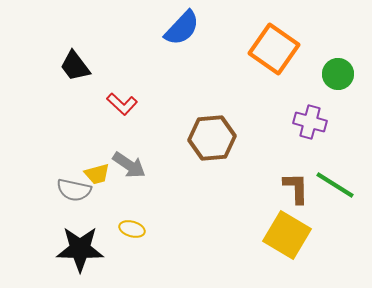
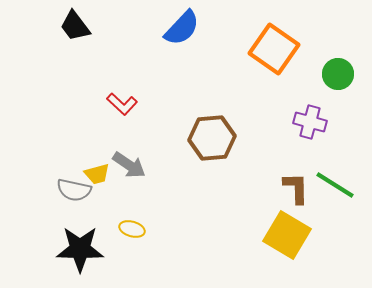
black trapezoid: moved 40 px up
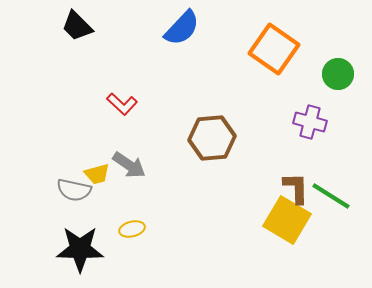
black trapezoid: moved 2 px right; rotated 8 degrees counterclockwise
green line: moved 4 px left, 11 px down
yellow ellipse: rotated 30 degrees counterclockwise
yellow square: moved 15 px up
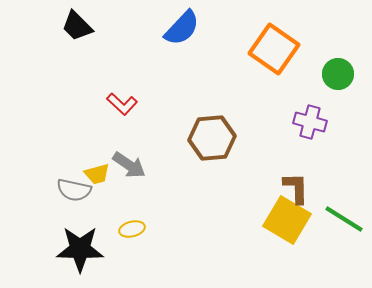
green line: moved 13 px right, 23 px down
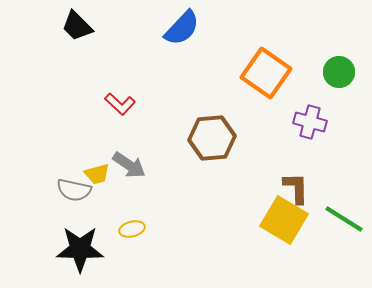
orange square: moved 8 px left, 24 px down
green circle: moved 1 px right, 2 px up
red L-shape: moved 2 px left
yellow square: moved 3 px left
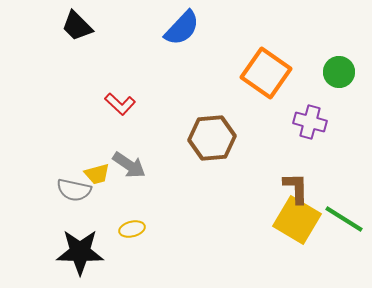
yellow square: moved 13 px right
black star: moved 3 px down
